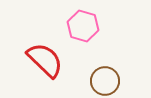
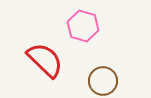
brown circle: moved 2 px left
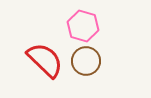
brown circle: moved 17 px left, 20 px up
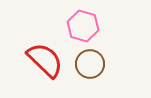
brown circle: moved 4 px right, 3 px down
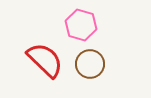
pink hexagon: moved 2 px left, 1 px up
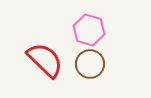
pink hexagon: moved 8 px right, 5 px down
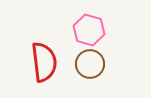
red semicircle: moved 1 px left, 2 px down; rotated 39 degrees clockwise
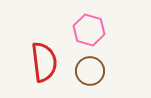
brown circle: moved 7 px down
